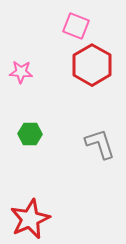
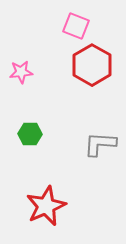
pink star: rotated 10 degrees counterclockwise
gray L-shape: rotated 68 degrees counterclockwise
red star: moved 16 px right, 13 px up
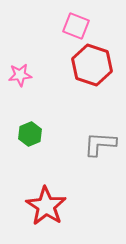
red hexagon: rotated 12 degrees counterclockwise
pink star: moved 1 px left, 3 px down
green hexagon: rotated 25 degrees counterclockwise
red star: rotated 15 degrees counterclockwise
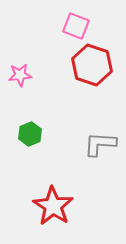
red star: moved 7 px right
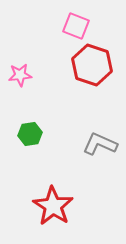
green hexagon: rotated 15 degrees clockwise
gray L-shape: rotated 20 degrees clockwise
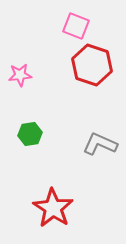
red star: moved 2 px down
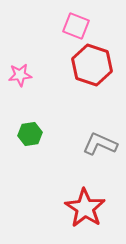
red star: moved 32 px right
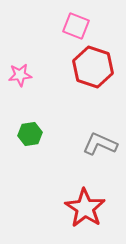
red hexagon: moved 1 px right, 2 px down
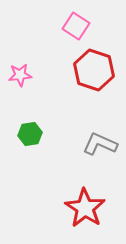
pink square: rotated 12 degrees clockwise
red hexagon: moved 1 px right, 3 px down
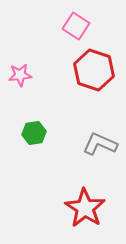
green hexagon: moved 4 px right, 1 px up
